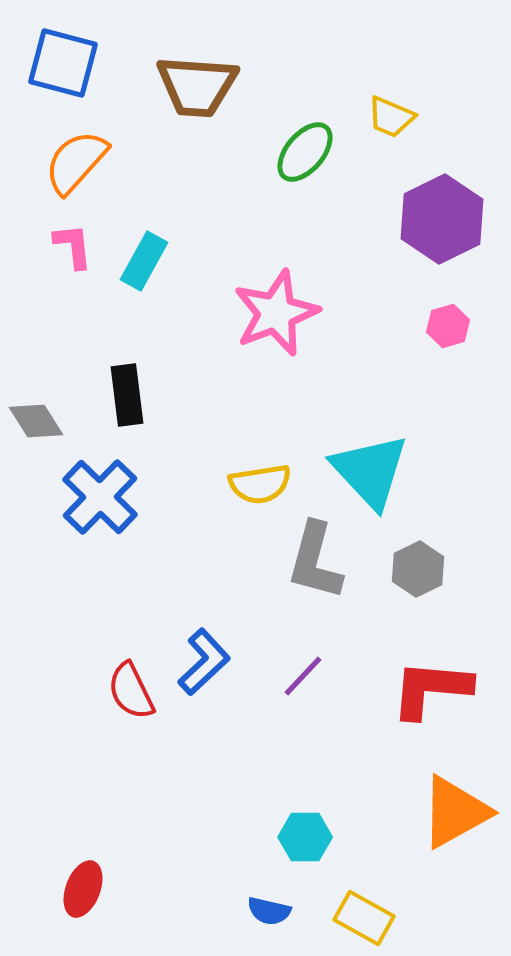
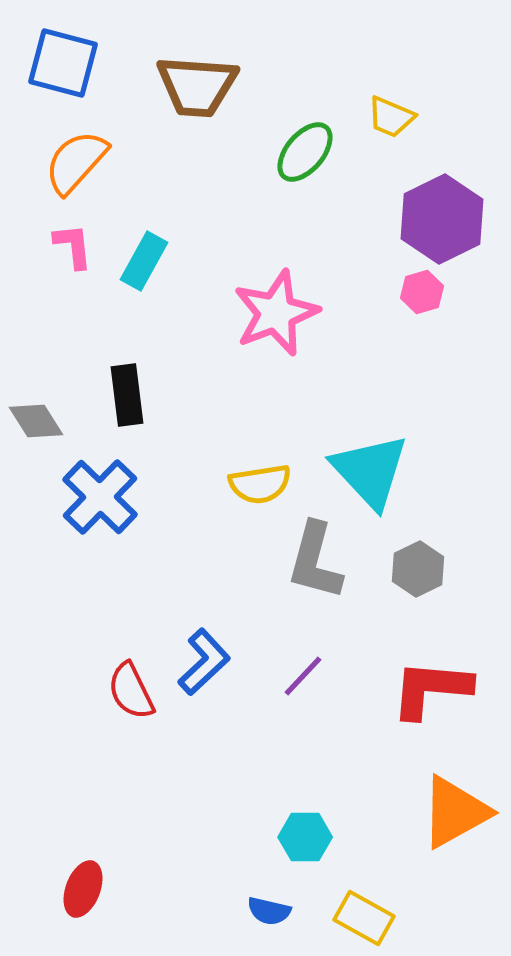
pink hexagon: moved 26 px left, 34 px up
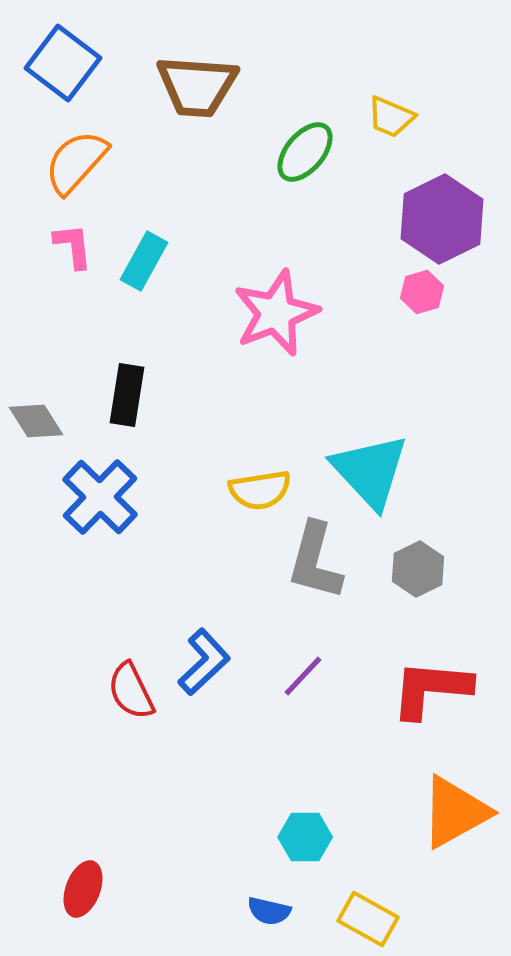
blue square: rotated 22 degrees clockwise
black rectangle: rotated 16 degrees clockwise
yellow semicircle: moved 6 px down
yellow rectangle: moved 4 px right, 1 px down
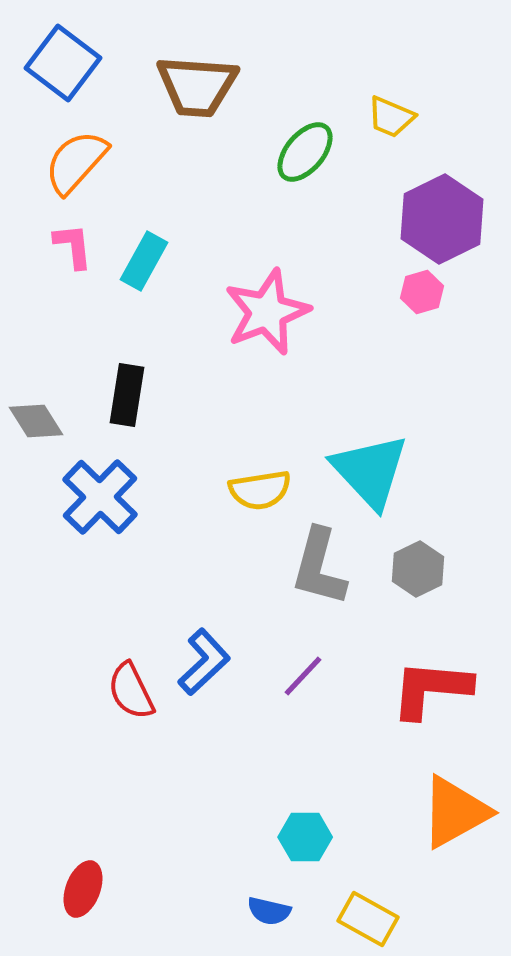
pink star: moved 9 px left, 1 px up
gray L-shape: moved 4 px right, 6 px down
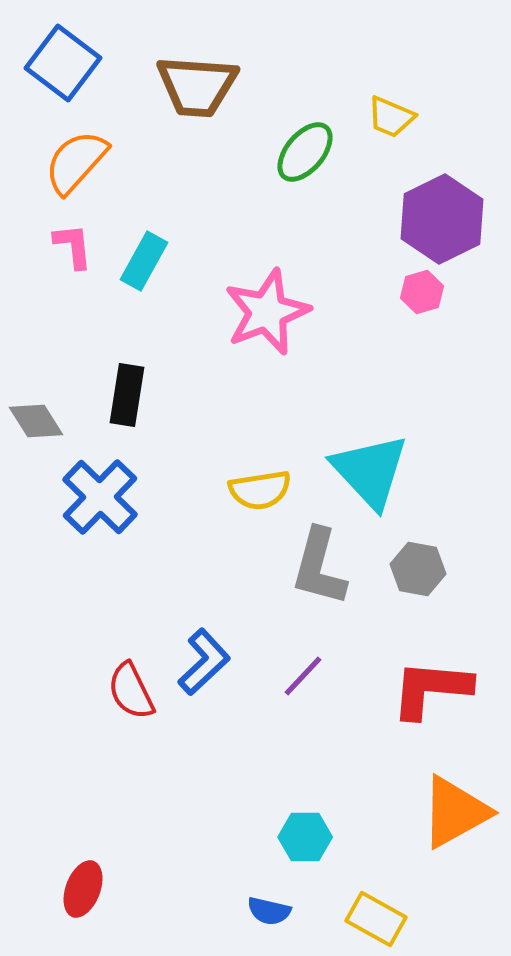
gray hexagon: rotated 24 degrees counterclockwise
yellow rectangle: moved 8 px right
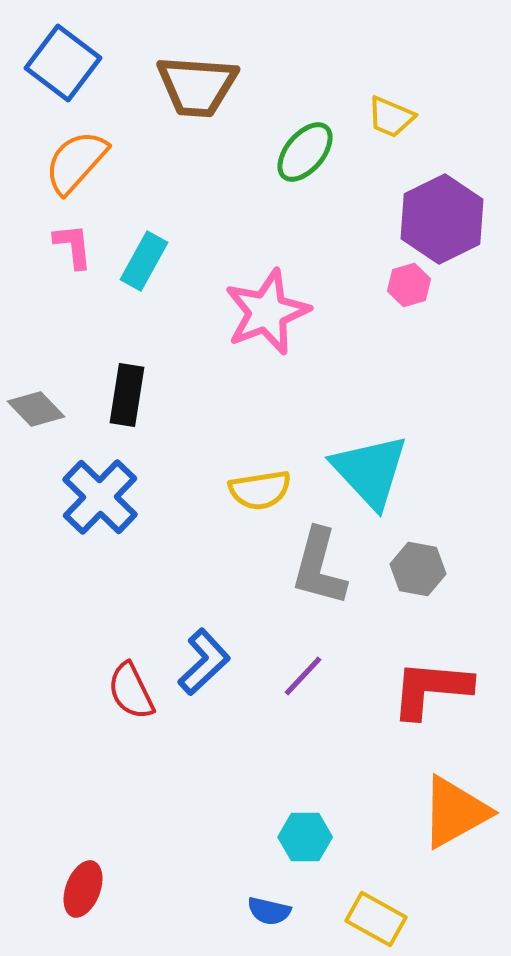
pink hexagon: moved 13 px left, 7 px up
gray diamond: moved 12 px up; rotated 12 degrees counterclockwise
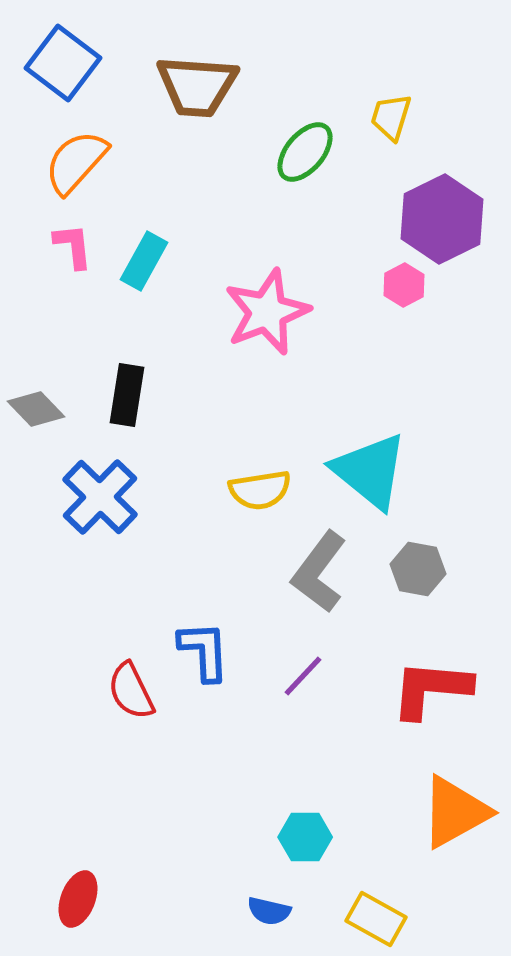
yellow trapezoid: rotated 84 degrees clockwise
pink hexagon: moved 5 px left; rotated 12 degrees counterclockwise
cyan triangle: rotated 8 degrees counterclockwise
gray L-shape: moved 5 px down; rotated 22 degrees clockwise
blue L-shape: moved 11 px up; rotated 50 degrees counterclockwise
red ellipse: moved 5 px left, 10 px down
